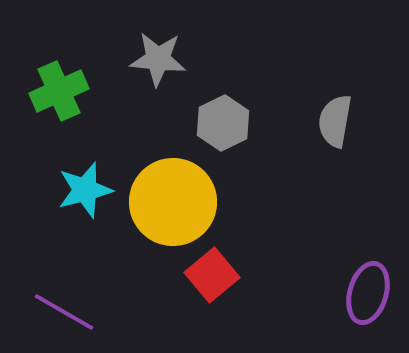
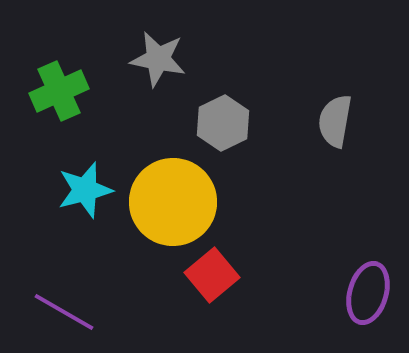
gray star: rotated 6 degrees clockwise
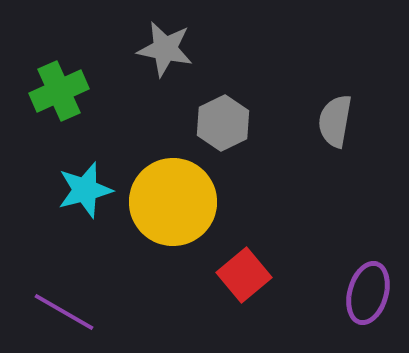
gray star: moved 7 px right, 10 px up
red square: moved 32 px right
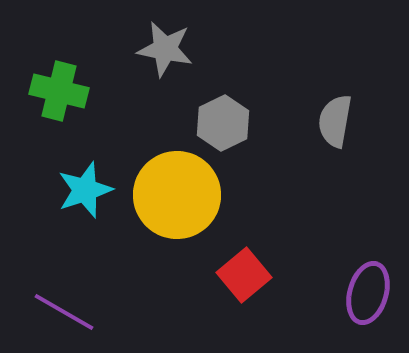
green cross: rotated 38 degrees clockwise
cyan star: rotated 4 degrees counterclockwise
yellow circle: moved 4 px right, 7 px up
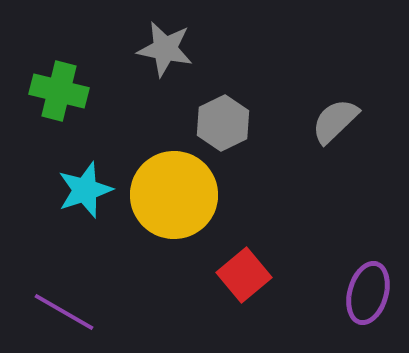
gray semicircle: rotated 36 degrees clockwise
yellow circle: moved 3 px left
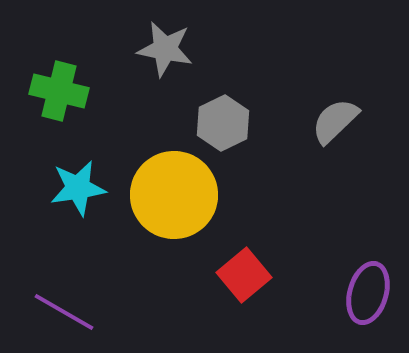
cyan star: moved 7 px left, 2 px up; rotated 10 degrees clockwise
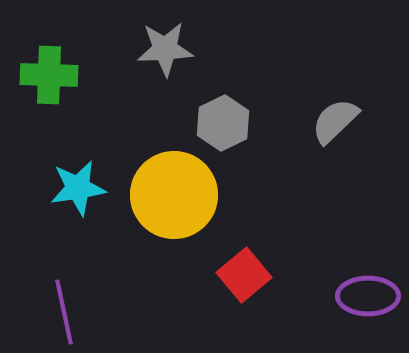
gray star: rotated 14 degrees counterclockwise
green cross: moved 10 px left, 16 px up; rotated 12 degrees counterclockwise
purple ellipse: moved 3 px down; rotated 74 degrees clockwise
purple line: rotated 48 degrees clockwise
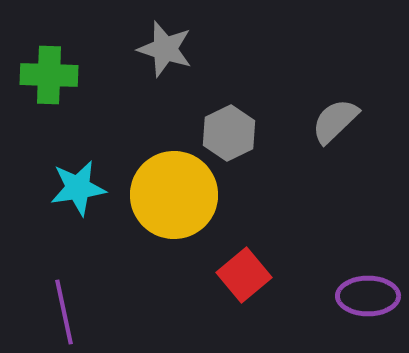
gray star: rotated 20 degrees clockwise
gray hexagon: moved 6 px right, 10 px down
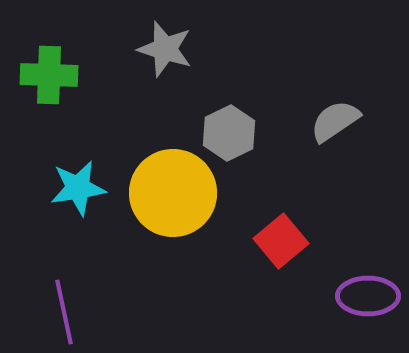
gray semicircle: rotated 10 degrees clockwise
yellow circle: moved 1 px left, 2 px up
red square: moved 37 px right, 34 px up
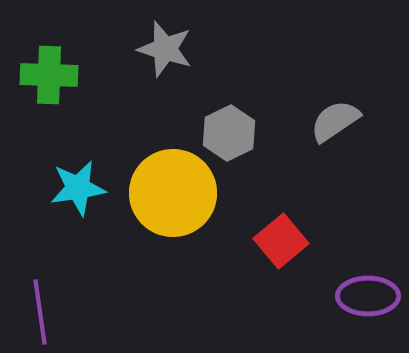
purple line: moved 24 px left; rotated 4 degrees clockwise
